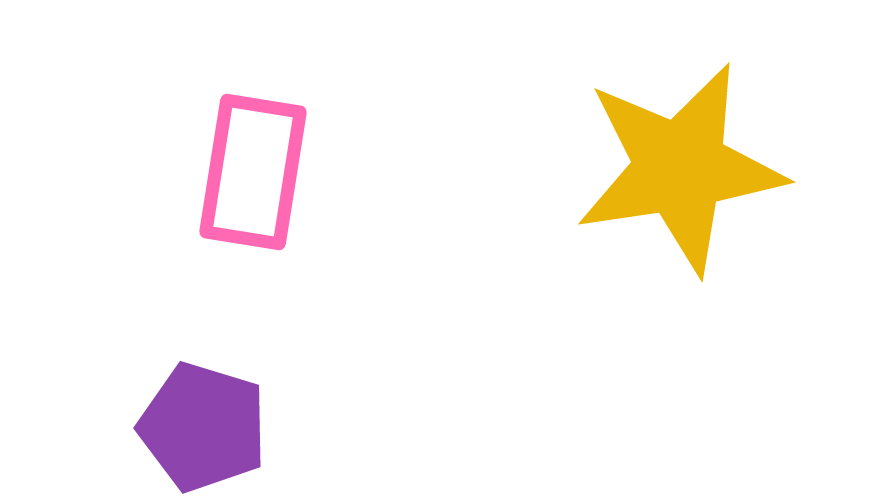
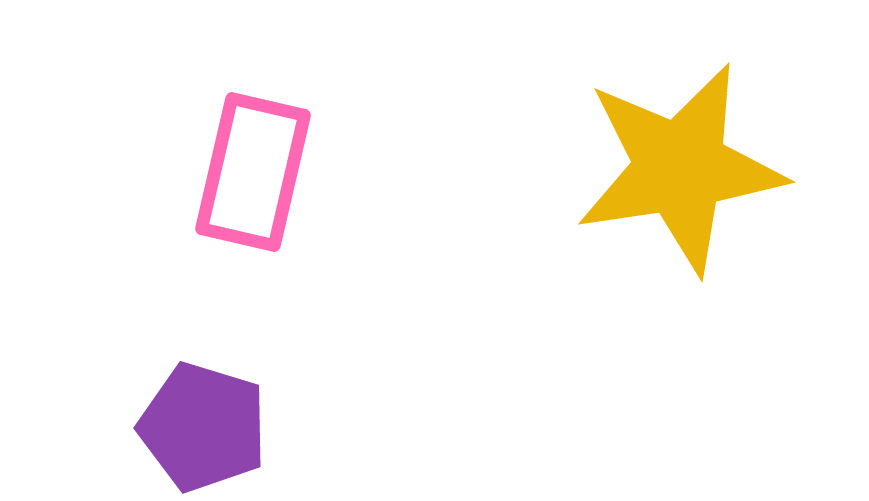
pink rectangle: rotated 4 degrees clockwise
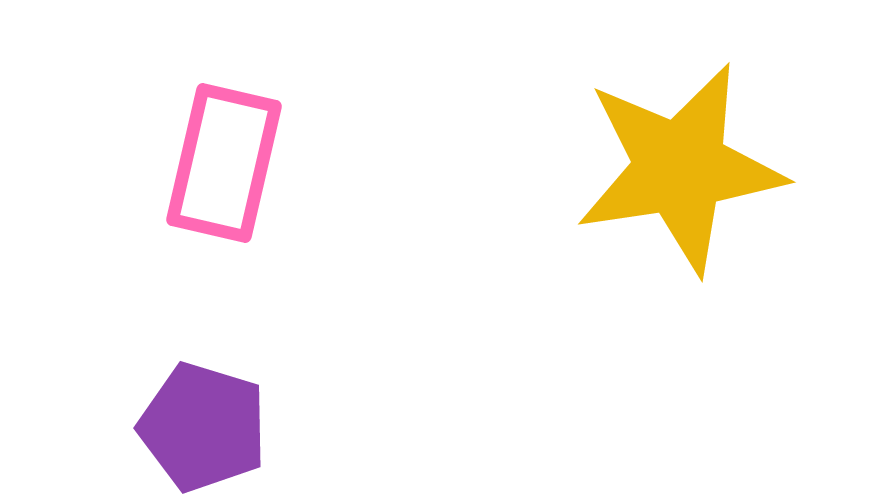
pink rectangle: moved 29 px left, 9 px up
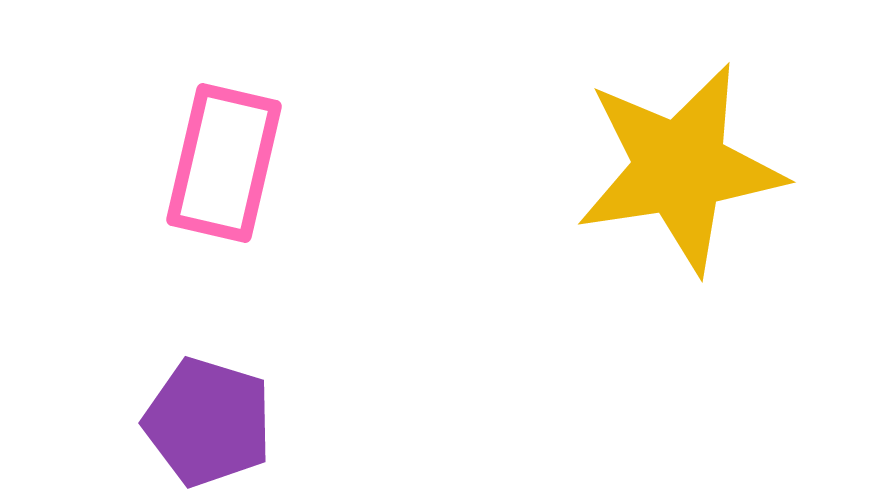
purple pentagon: moved 5 px right, 5 px up
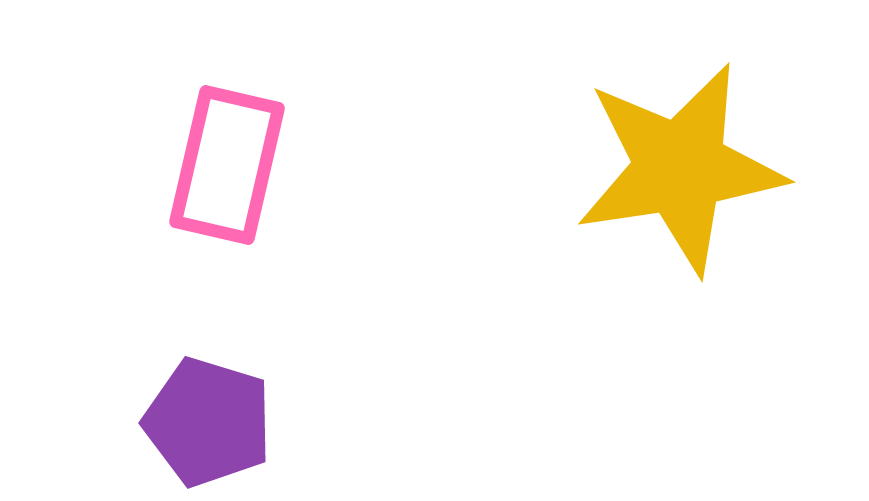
pink rectangle: moved 3 px right, 2 px down
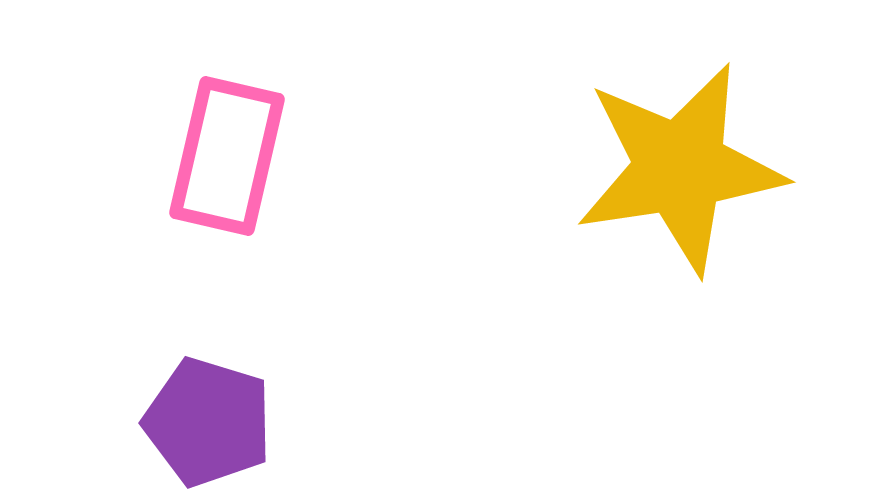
pink rectangle: moved 9 px up
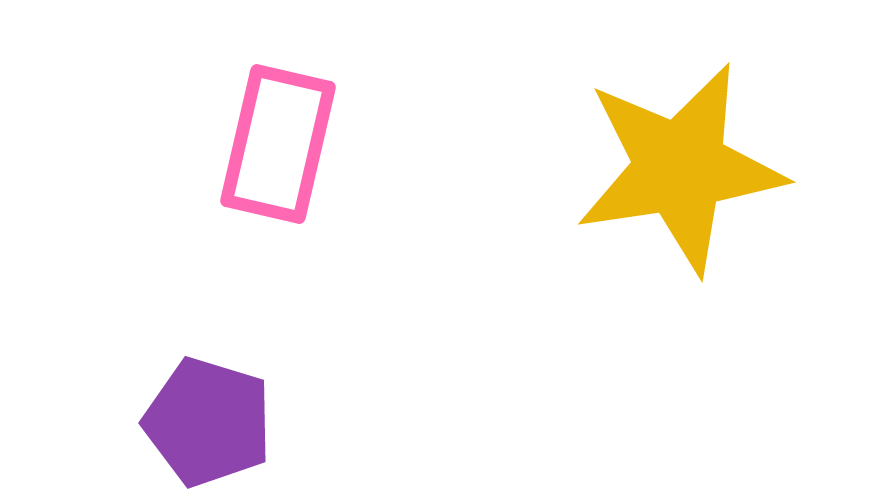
pink rectangle: moved 51 px right, 12 px up
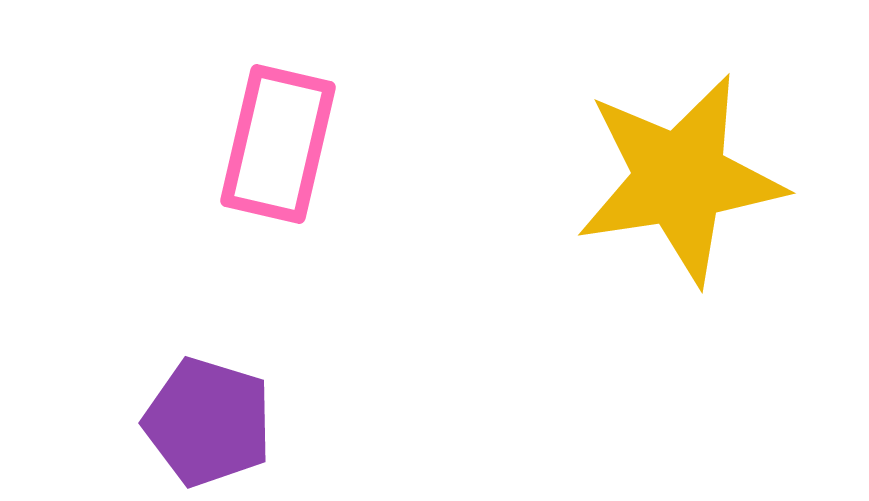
yellow star: moved 11 px down
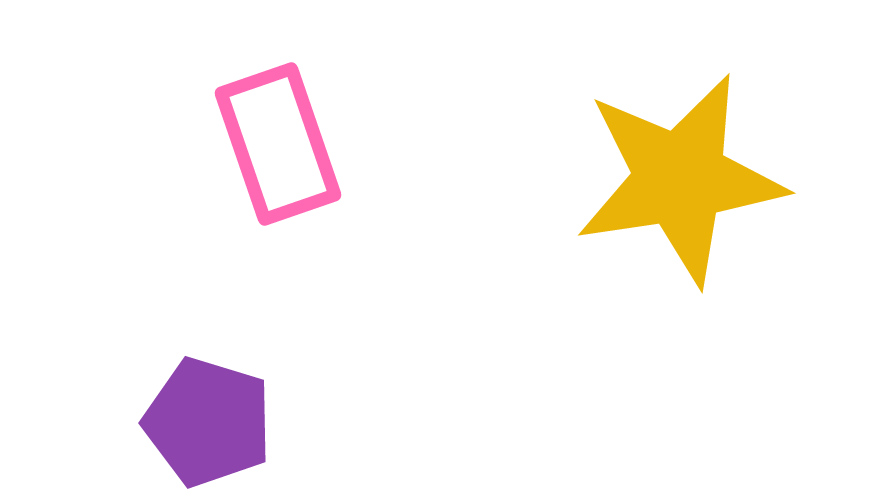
pink rectangle: rotated 32 degrees counterclockwise
